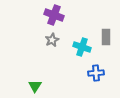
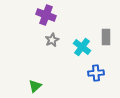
purple cross: moved 8 px left
cyan cross: rotated 18 degrees clockwise
green triangle: rotated 16 degrees clockwise
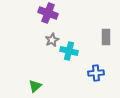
purple cross: moved 2 px right, 2 px up
cyan cross: moved 13 px left, 4 px down; rotated 24 degrees counterclockwise
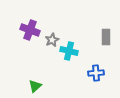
purple cross: moved 18 px left, 17 px down
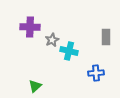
purple cross: moved 3 px up; rotated 18 degrees counterclockwise
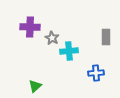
gray star: moved 2 px up; rotated 16 degrees counterclockwise
cyan cross: rotated 18 degrees counterclockwise
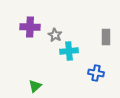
gray star: moved 3 px right, 3 px up
blue cross: rotated 14 degrees clockwise
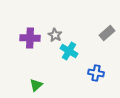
purple cross: moved 11 px down
gray rectangle: moved 1 px right, 4 px up; rotated 49 degrees clockwise
cyan cross: rotated 36 degrees clockwise
green triangle: moved 1 px right, 1 px up
